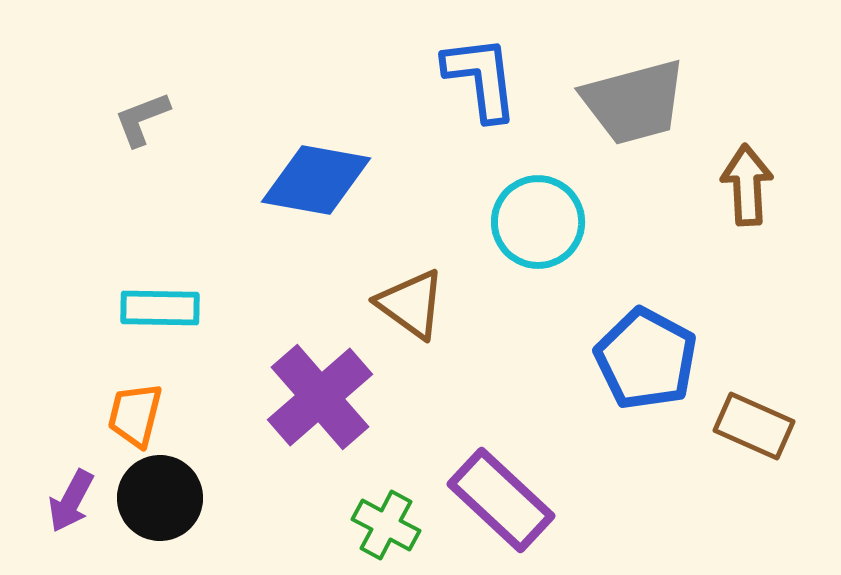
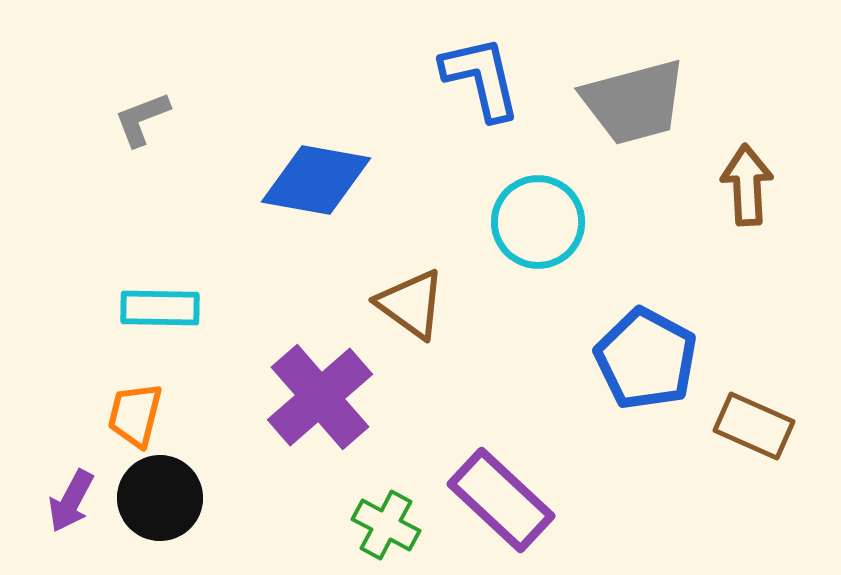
blue L-shape: rotated 6 degrees counterclockwise
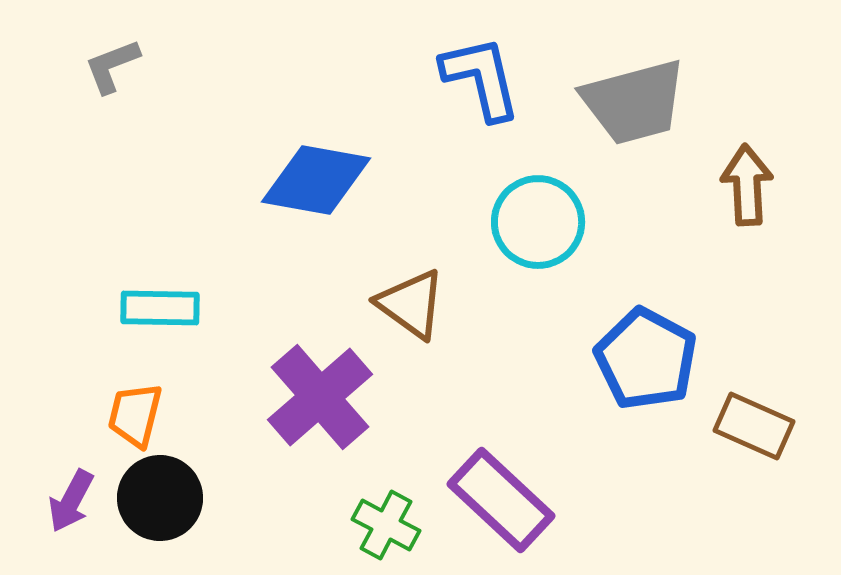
gray L-shape: moved 30 px left, 53 px up
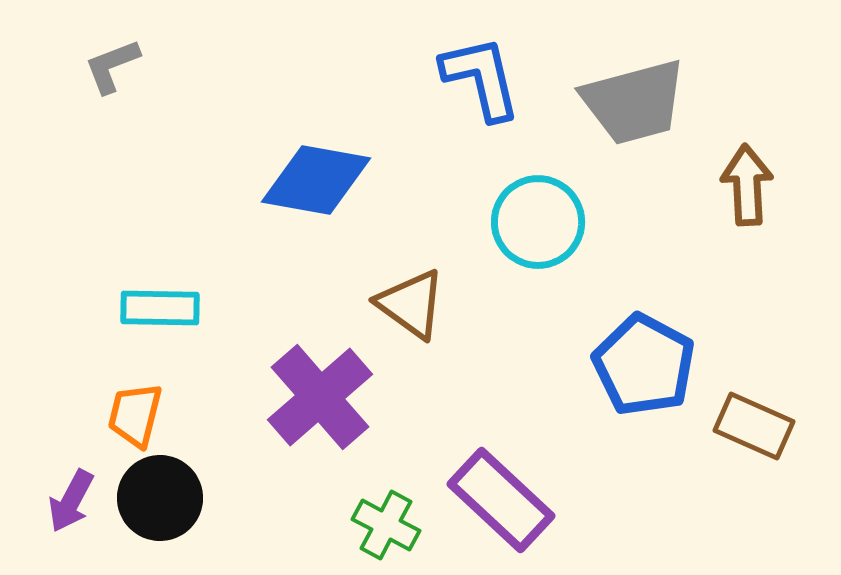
blue pentagon: moved 2 px left, 6 px down
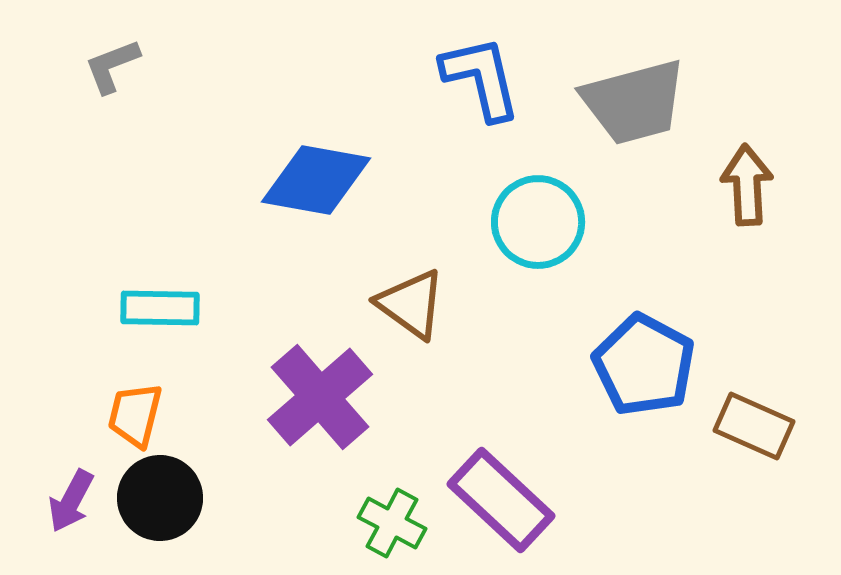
green cross: moved 6 px right, 2 px up
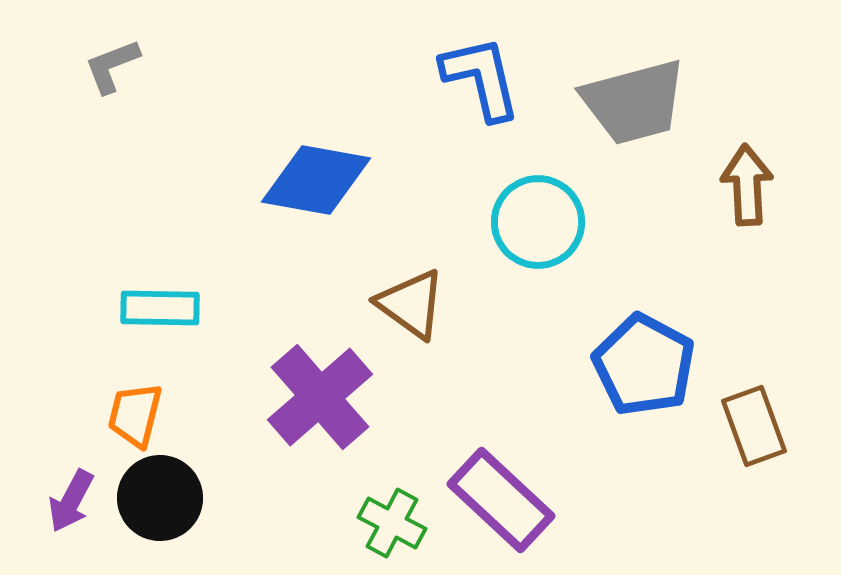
brown rectangle: rotated 46 degrees clockwise
